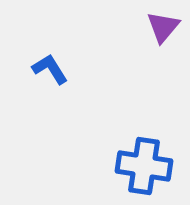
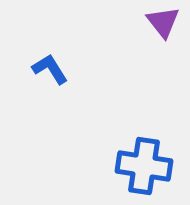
purple triangle: moved 5 px up; rotated 18 degrees counterclockwise
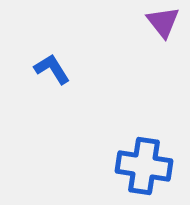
blue L-shape: moved 2 px right
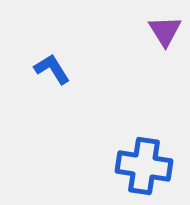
purple triangle: moved 2 px right, 9 px down; rotated 6 degrees clockwise
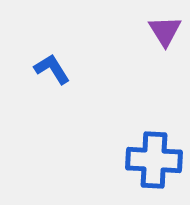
blue cross: moved 10 px right, 6 px up; rotated 6 degrees counterclockwise
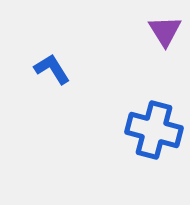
blue cross: moved 30 px up; rotated 12 degrees clockwise
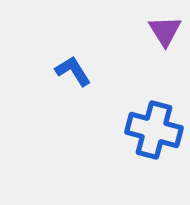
blue L-shape: moved 21 px right, 2 px down
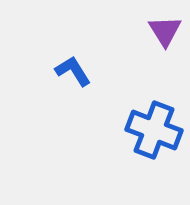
blue cross: rotated 6 degrees clockwise
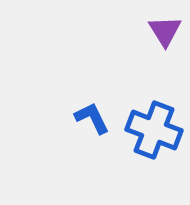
blue L-shape: moved 19 px right, 47 px down; rotated 6 degrees clockwise
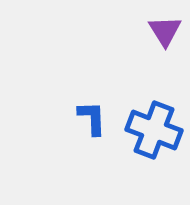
blue L-shape: rotated 24 degrees clockwise
